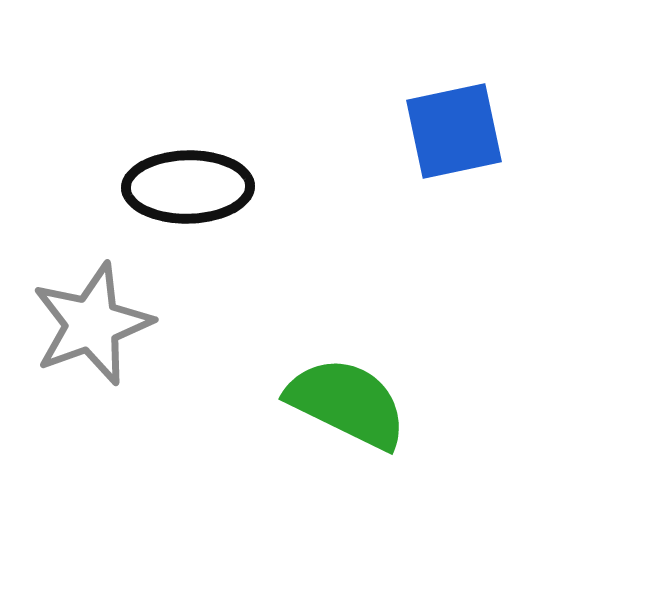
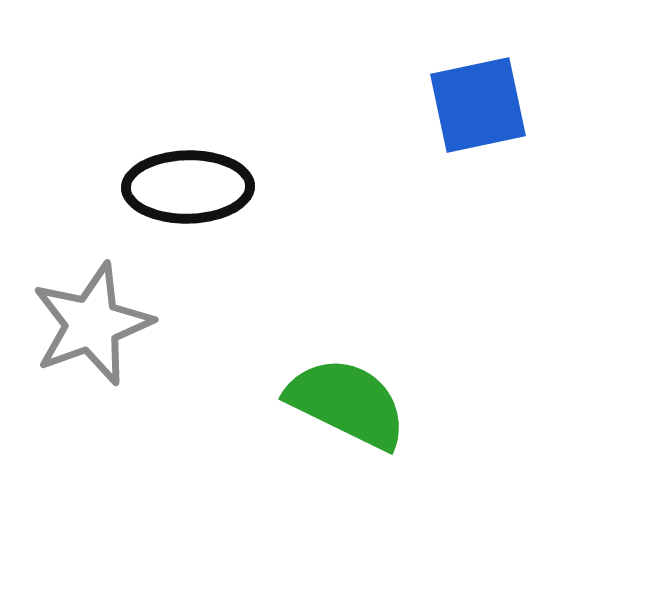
blue square: moved 24 px right, 26 px up
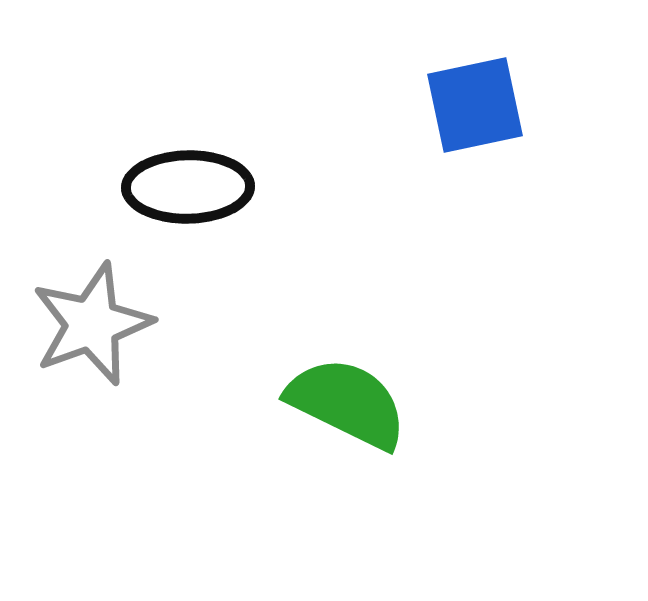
blue square: moved 3 px left
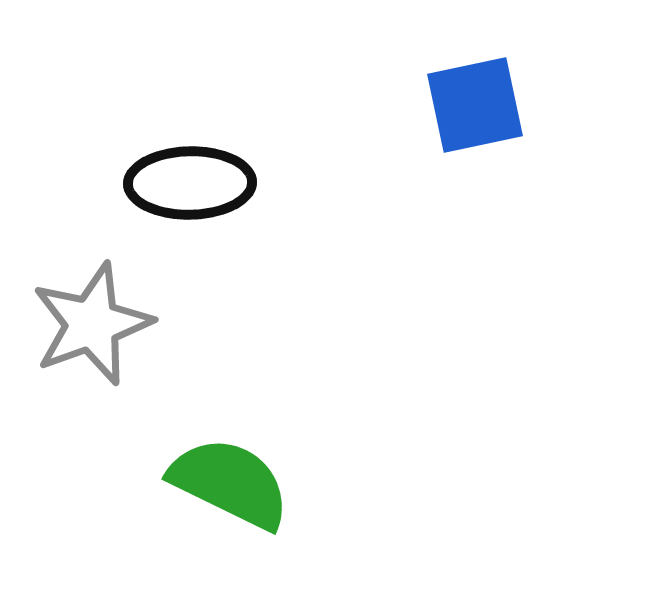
black ellipse: moved 2 px right, 4 px up
green semicircle: moved 117 px left, 80 px down
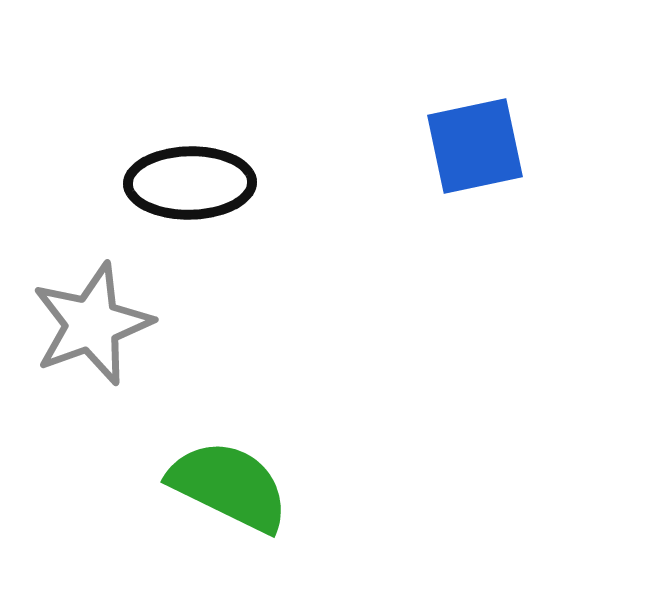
blue square: moved 41 px down
green semicircle: moved 1 px left, 3 px down
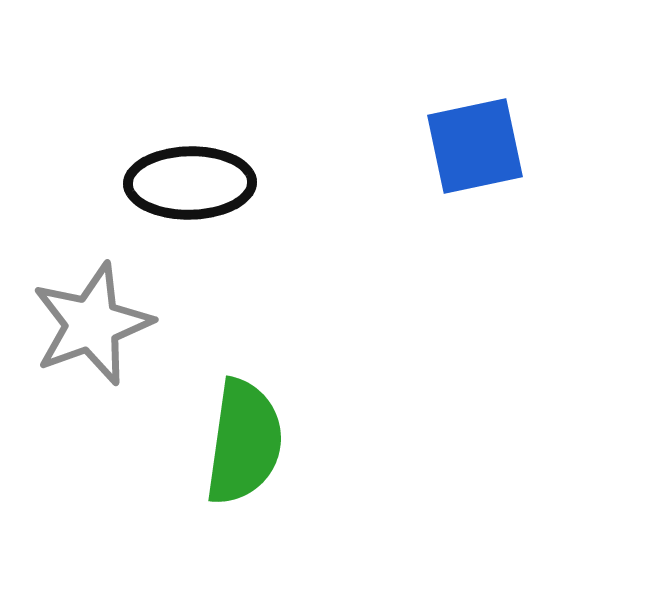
green semicircle: moved 15 px right, 44 px up; rotated 72 degrees clockwise
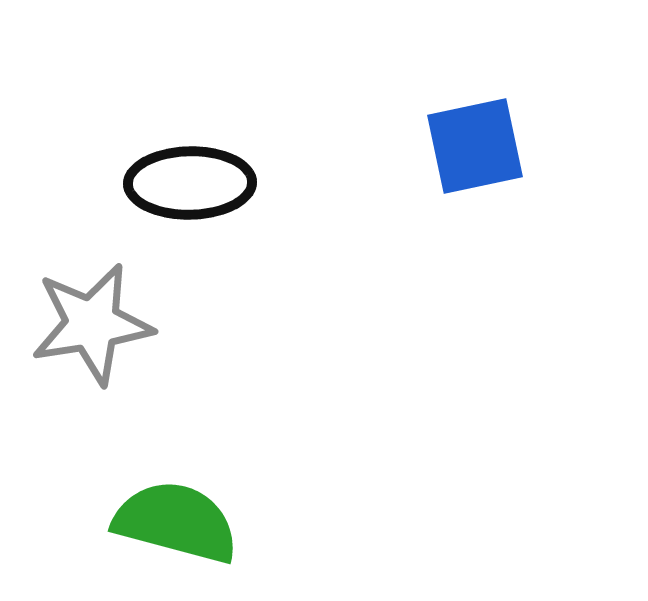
gray star: rotated 11 degrees clockwise
green semicircle: moved 68 px left, 80 px down; rotated 83 degrees counterclockwise
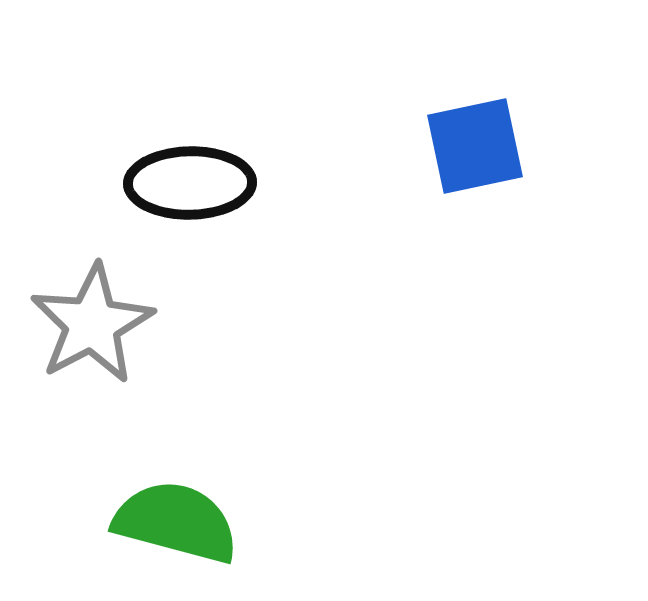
gray star: rotated 19 degrees counterclockwise
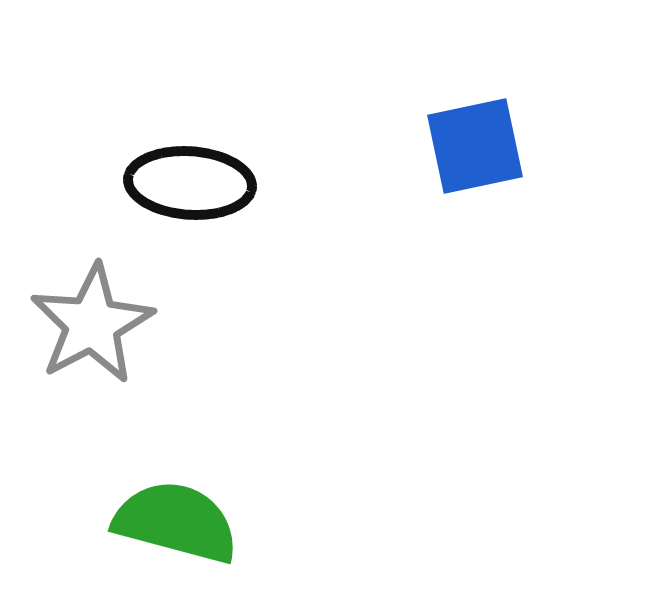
black ellipse: rotated 5 degrees clockwise
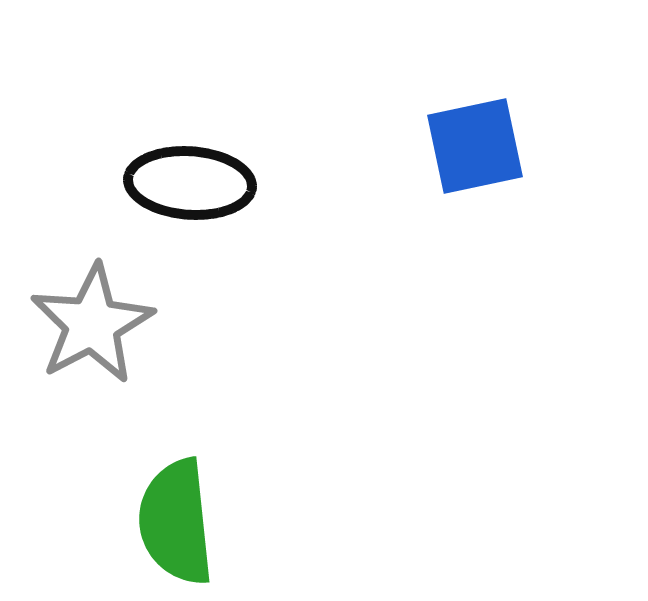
green semicircle: rotated 111 degrees counterclockwise
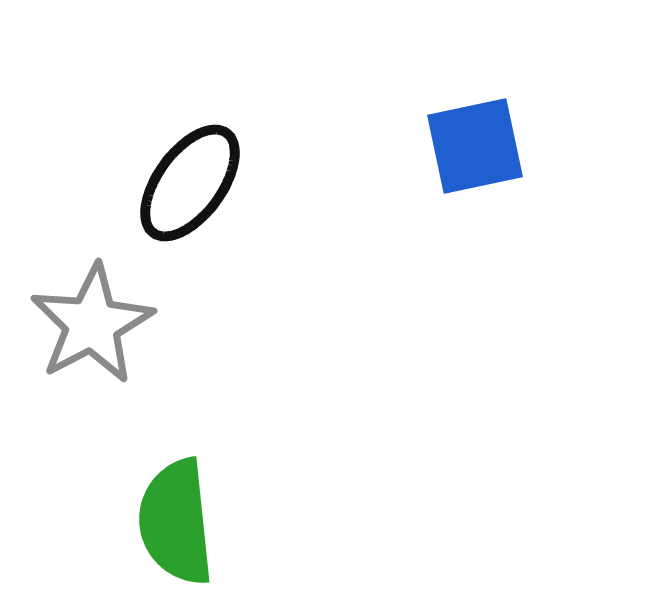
black ellipse: rotated 58 degrees counterclockwise
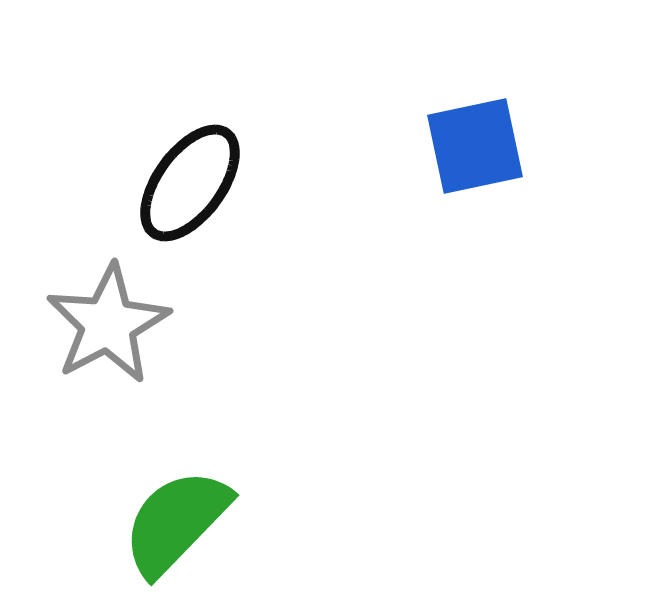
gray star: moved 16 px right
green semicircle: rotated 50 degrees clockwise
